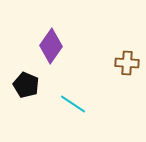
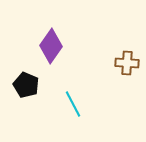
cyan line: rotated 28 degrees clockwise
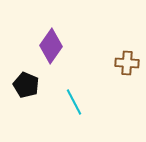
cyan line: moved 1 px right, 2 px up
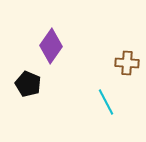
black pentagon: moved 2 px right, 1 px up
cyan line: moved 32 px right
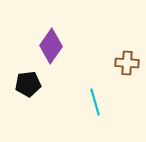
black pentagon: rotated 30 degrees counterclockwise
cyan line: moved 11 px left; rotated 12 degrees clockwise
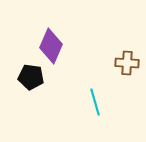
purple diamond: rotated 12 degrees counterclockwise
black pentagon: moved 3 px right, 7 px up; rotated 15 degrees clockwise
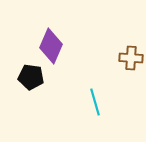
brown cross: moved 4 px right, 5 px up
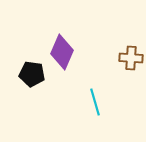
purple diamond: moved 11 px right, 6 px down
black pentagon: moved 1 px right, 3 px up
